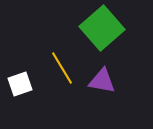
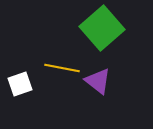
yellow line: rotated 48 degrees counterclockwise
purple triangle: moved 4 px left; rotated 28 degrees clockwise
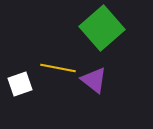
yellow line: moved 4 px left
purple triangle: moved 4 px left, 1 px up
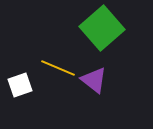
yellow line: rotated 12 degrees clockwise
white square: moved 1 px down
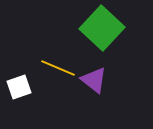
green square: rotated 6 degrees counterclockwise
white square: moved 1 px left, 2 px down
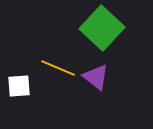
purple triangle: moved 2 px right, 3 px up
white square: moved 1 px up; rotated 15 degrees clockwise
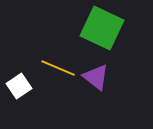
green square: rotated 18 degrees counterclockwise
white square: rotated 30 degrees counterclockwise
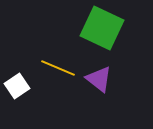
purple triangle: moved 3 px right, 2 px down
white square: moved 2 px left
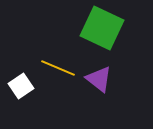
white square: moved 4 px right
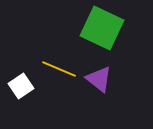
yellow line: moved 1 px right, 1 px down
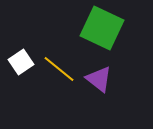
yellow line: rotated 16 degrees clockwise
white square: moved 24 px up
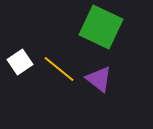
green square: moved 1 px left, 1 px up
white square: moved 1 px left
